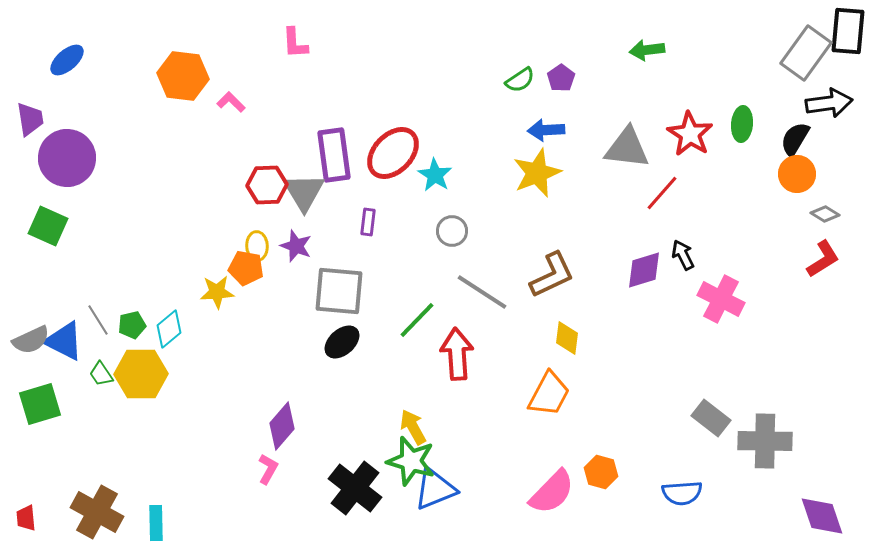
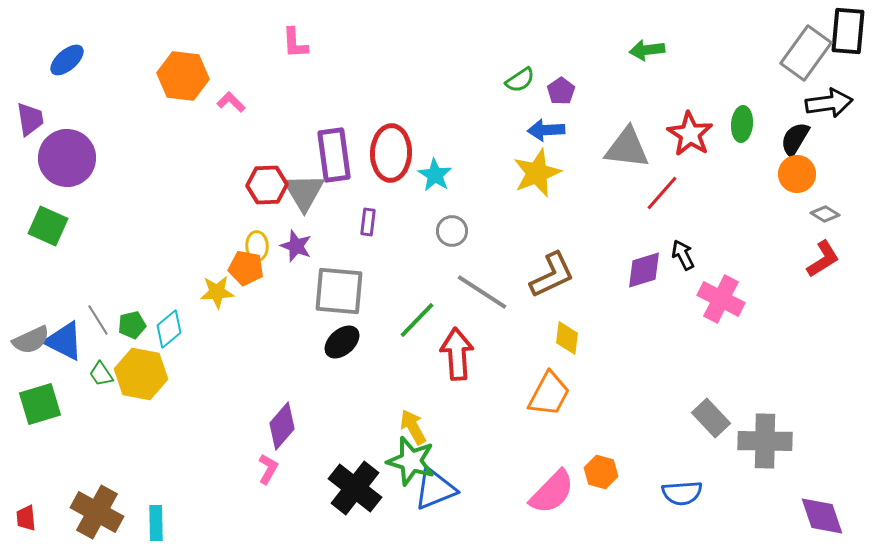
purple pentagon at (561, 78): moved 13 px down
red ellipse at (393, 153): moved 2 px left; rotated 42 degrees counterclockwise
yellow hexagon at (141, 374): rotated 12 degrees clockwise
gray rectangle at (711, 418): rotated 9 degrees clockwise
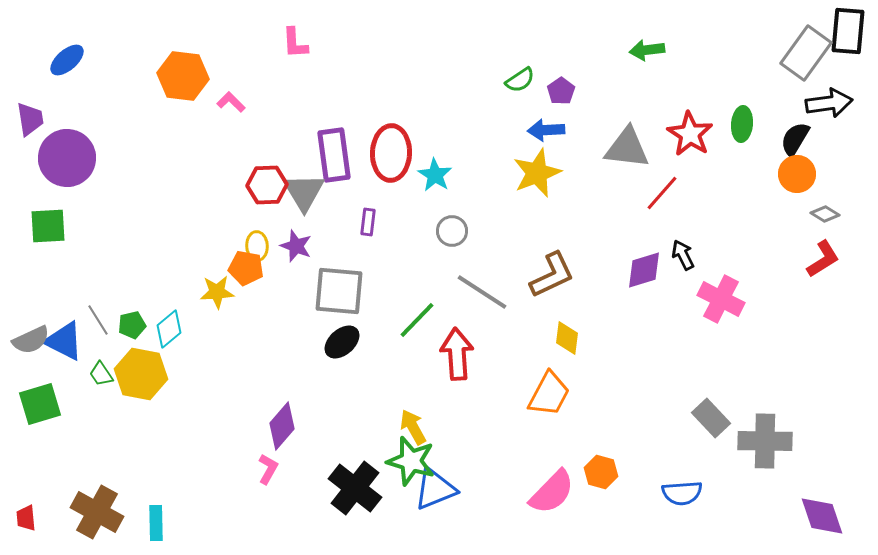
green square at (48, 226): rotated 27 degrees counterclockwise
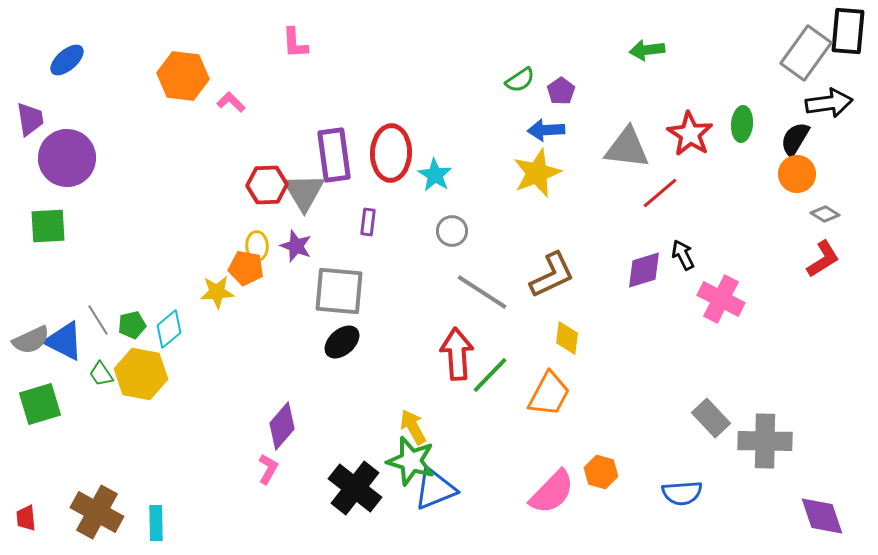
red line at (662, 193): moved 2 px left; rotated 9 degrees clockwise
green line at (417, 320): moved 73 px right, 55 px down
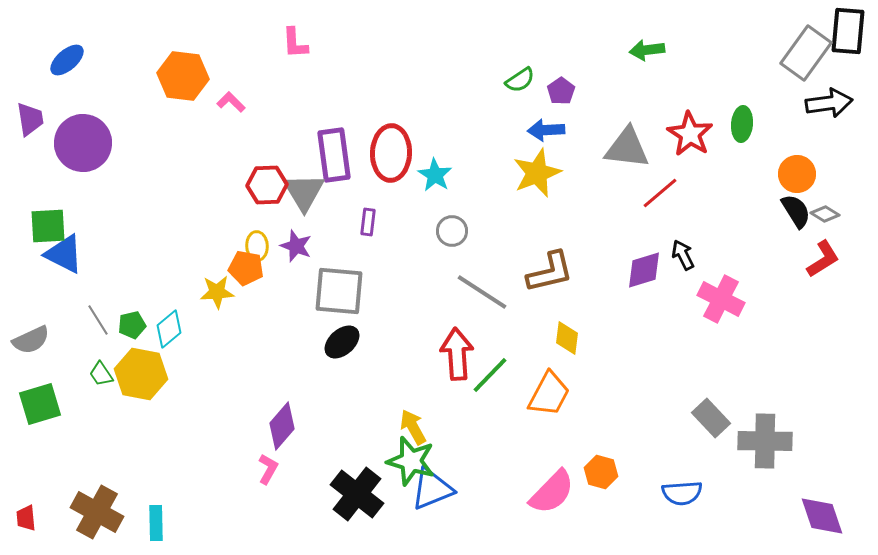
black semicircle at (795, 139): moved 1 px right, 72 px down; rotated 117 degrees clockwise
purple circle at (67, 158): moved 16 px right, 15 px up
brown L-shape at (552, 275): moved 2 px left, 3 px up; rotated 12 degrees clockwise
blue triangle at (64, 341): moved 87 px up
black cross at (355, 488): moved 2 px right, 6 px down
blue triangle at (435, 489): moved 3 px left
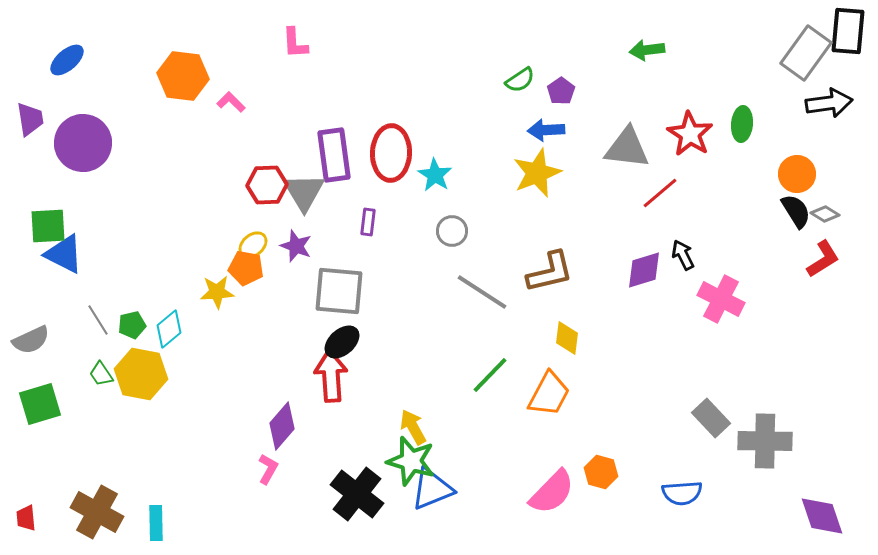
yellow ellipse at (257, 246): moved 4 px left, 1 px up; rotated 52 degrees clockwise
red arrow at (457, 354): moved 126 px left, 22 px down
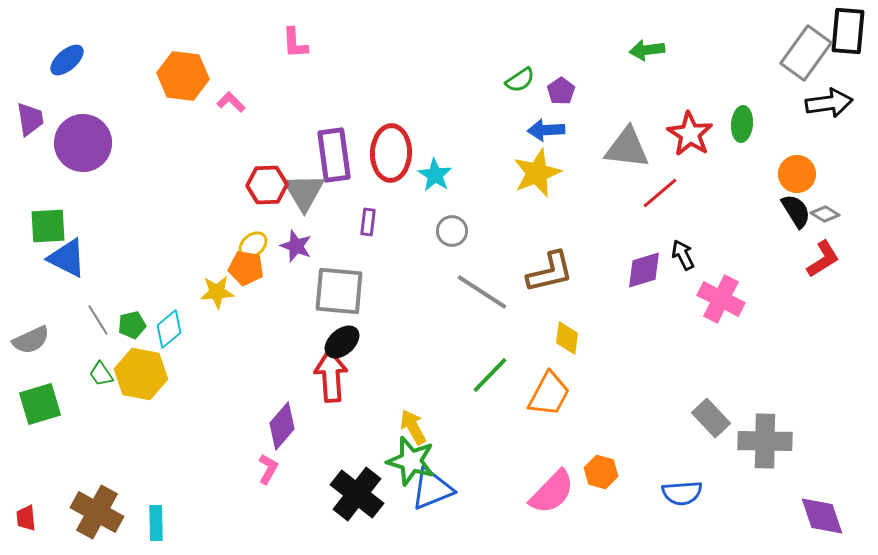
blue triangle at (64, 254): moved 3 px right, 4 px down
